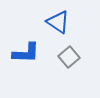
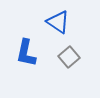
blue L-shape: rotated 100 degrees clockwise
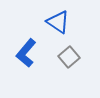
blue L-shape: rotated 28 degrees clockwise
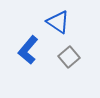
blue L-shape: moved 2 px right, 3 px up
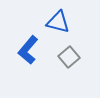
blue triangle: rotated 20 degrees counterclockwise
